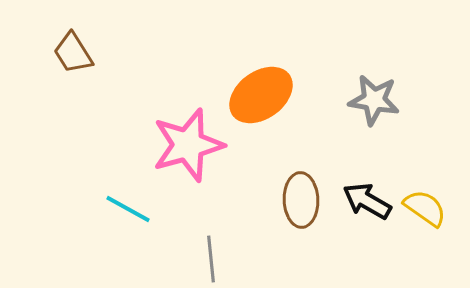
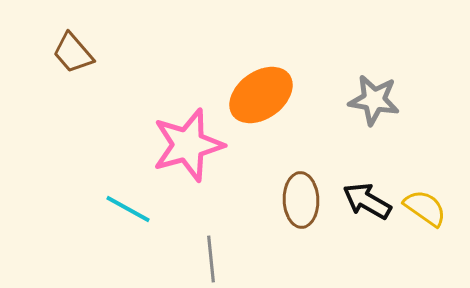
brown trapezoid: rotated 9 degrees counterclockwise
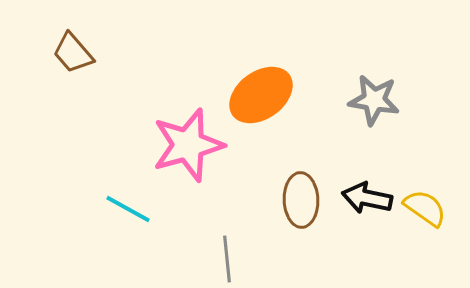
black arrow: moved 3 px up; rotated 18 degrees counterclockwise
gray line: moved 16 px right
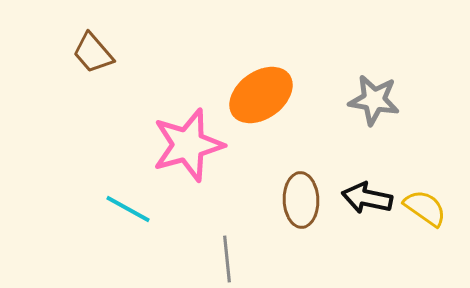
brown trapezoid: moved 20 px right
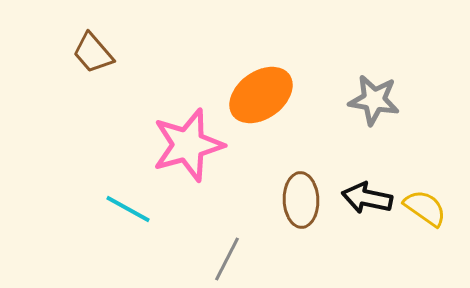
gray line: rotated 33 degrees clockwise
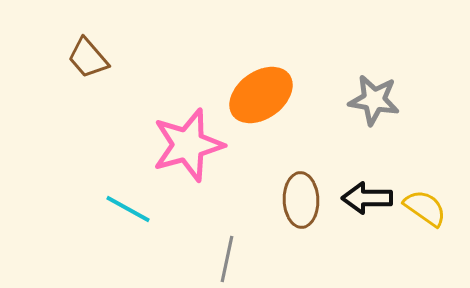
brown trapezoid: moved 5 px left, 5 px down
black arrow: rotated 12 degrees counterclockwise
gray line: rotated 15 degrees counterclockwise
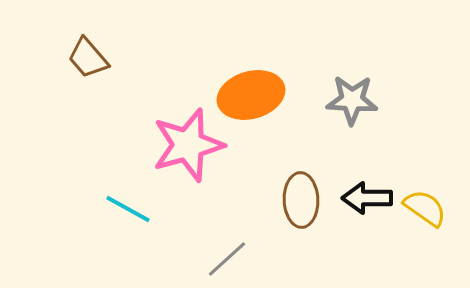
orange ellipse: moved 10 px left; rotated 20 degrees clockwise
gray star: moved 22 px left; rotated 6 degrees counterclockwise
gray line: rotated 36 degrees clockwise
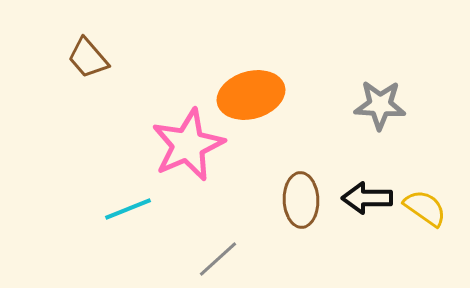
gray star: moved 28 px right, 5 px down
pink star: rotated 8 degrees counterclockwise
cyan line: rotated 51 degrees counterclockwise
gray line: moved 9 px left
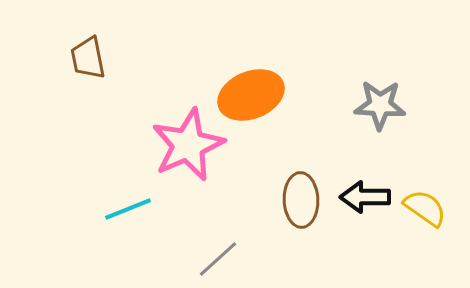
brown trapezoid: rotated 30 degrees clockwise
orange ellipse: rotated 6 degrees counterclockwise
black arrow: moved 2 px left, 1 px up
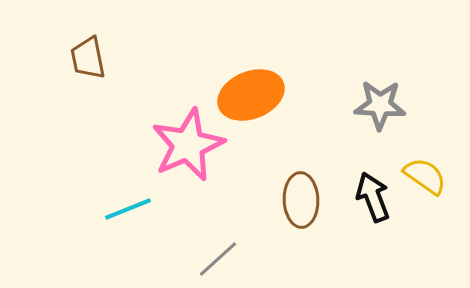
black arrow: moved 8 px right; rotated 69 degrees clockwise
yellow semicircle: moved 32 px up
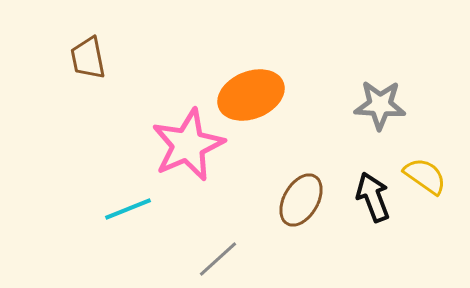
brown ellipse: rotated 32 degrees clockwise
